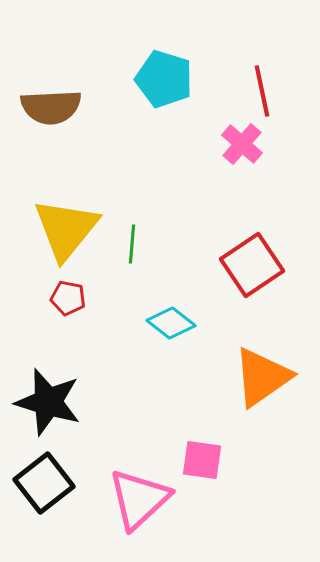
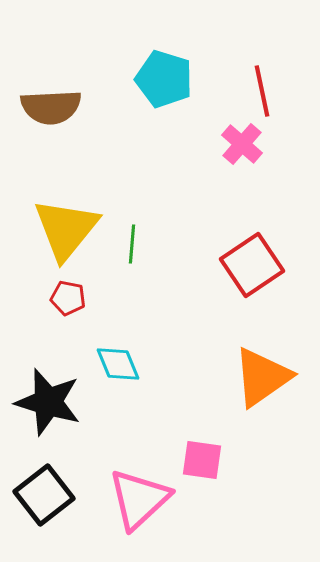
cyan diamond: moved 53 px left, 41 px down; rotated 30 degrees clockwise
black square: moved 12 px down
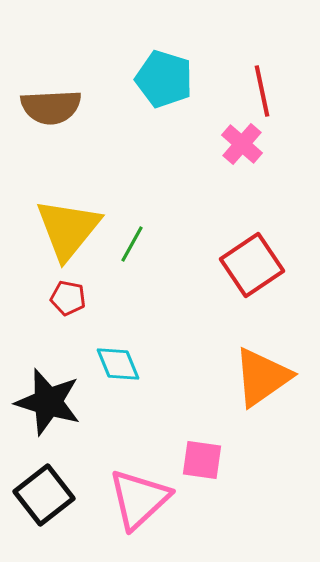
yellow triangle: moved 2 px right
green line: rotated 24 degrees clockwise
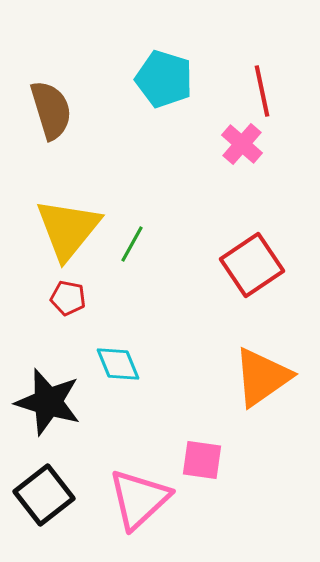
brown semicircle: moved 3 px down; rotated 104 degrees counterclockwise
